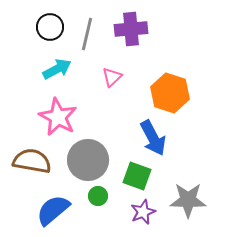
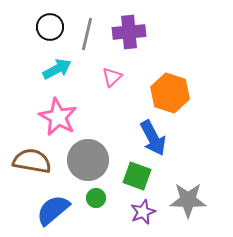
purple cross: moved 2 px left, 3 px down
green circle: moved 2 px left, 2 px down
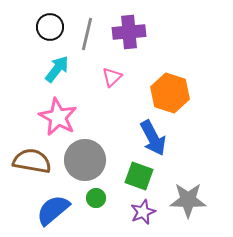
cyan arrow: rotated 24 degrees counterclockwise
gray circle: moved 3 px left
green square: moved 2 px right
